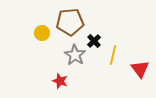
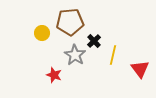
red star: moved 6 px left, 6 px up
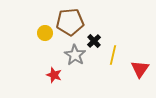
yellow circle: moved 3 px right
red triangle: rotated 12 degrees clockwise
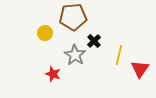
brown pentagon: moved 3 px right, 5 px up
yellow line: moved 6 px right
red star: moved 1 px left, 1 px up
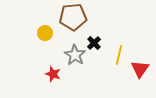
black cross: moved 2 px down
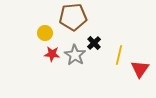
red star: moved 1 px left, 20 px up; rotated 14 degrees counterclockwise
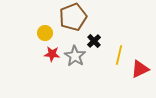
brown pentagon: rotated 16 degrees counterclockwise
black cross: moved 2 px up
gray star: moved 1 px down
red triangle: rotated 30 degrees clockwise
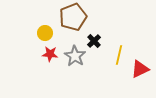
red star: moved 2 px left
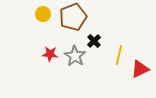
yellow circle: moved 2 px left, 19 px up
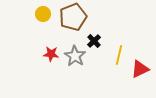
red star: moved 1 px right
